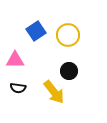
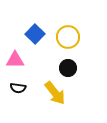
blue square: moved 1 px left, 3 px down; rotated 12 degrees counterclockwise
yellow circle: moved 2 px down
black circle: moved 1 px left, 3 px up
yellow arrow: moved 1 px right, 1 px down
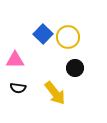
blue square: moved 8 px right
black circle: moved 7 px right
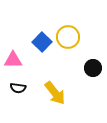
blue square: moved 1 px left, 8 px down
pink triangle: moved 2 px left
black circle: moved 18 px right
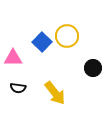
yellow circle: moved 1 px left, 1 px up
pink triangle: moved 2 px up
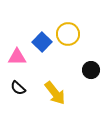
yellow circle: moved 1 px right, 2 px up
pink triangle: moved 4 px right, 1 px up
black circle: moved 2 px left, 2 px down
black semicircle: rotated 35 degrees clockwise
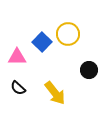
black circle: moved 2 px left
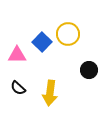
pink triangle: moved 2 px up
yellow arrow: moved 5 px left; rotated 45 degrees clockwise
